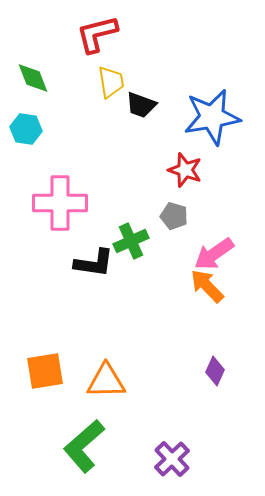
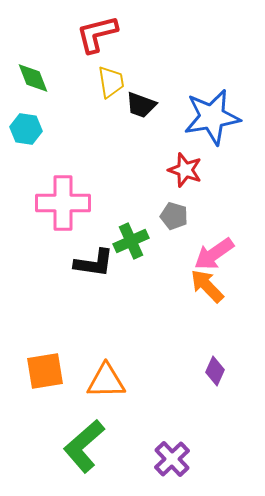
pink cross: moved 3 px right
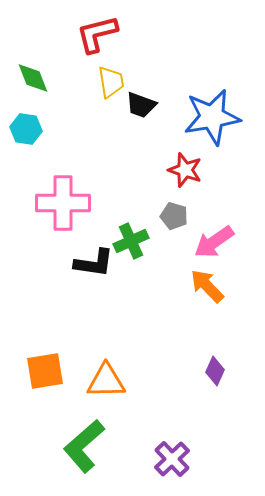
pink arrow: moved 12 px up
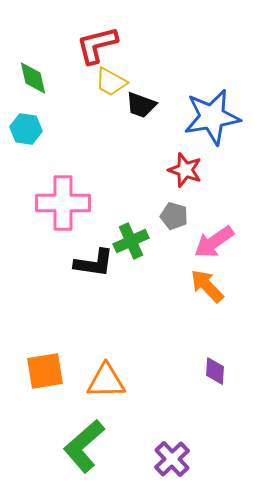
red L-shape: moved 11 px down
green diamond: rotated 9 degrees clockwise
yellow trapezoid: rotated 128 degrees clockwise
purple diamond: rotated 20 degrees counterclockwise
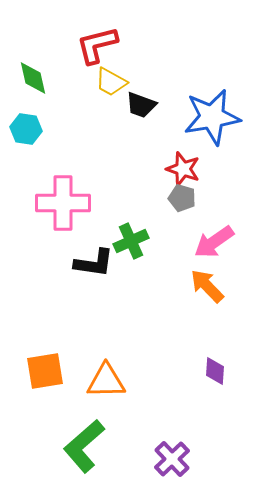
red star: moved 2 px left, 1 px up
gray pentagon: moved 8 px right, 18 px up
